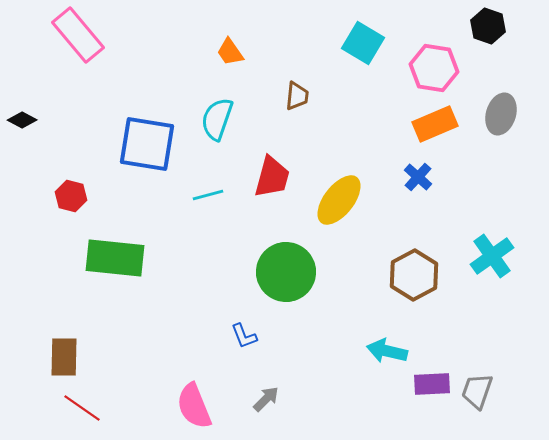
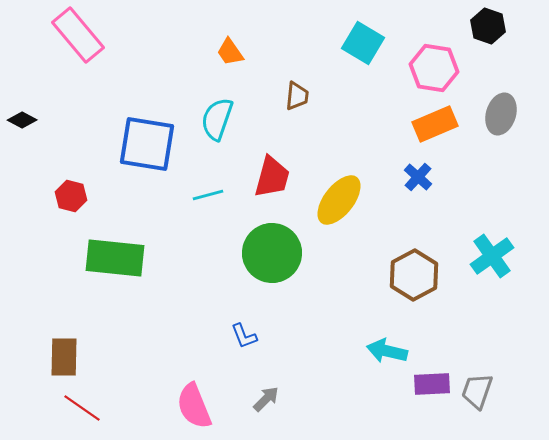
green circle: moved 14 px left, 19 px up
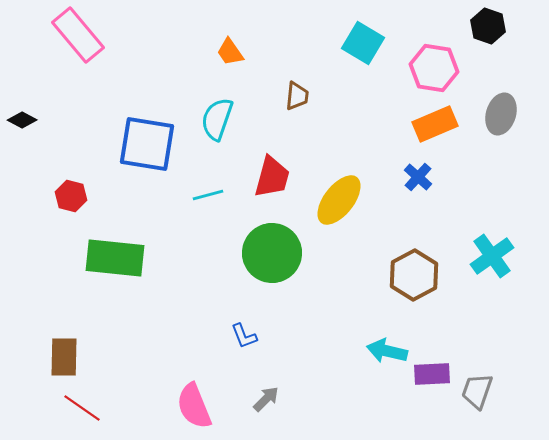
purple rectangle: moved 10 px up
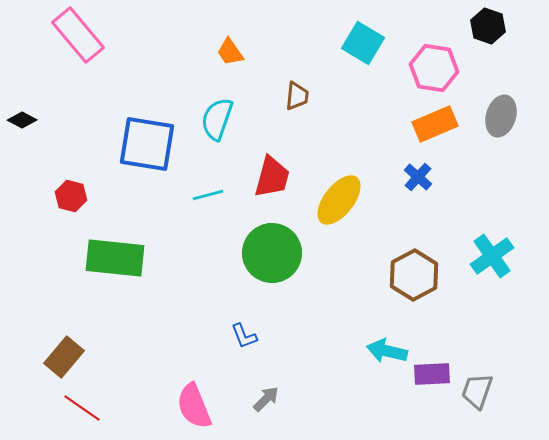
gray ellipse: moved 2 px down
brown rectangle: rotated 39 degrees clockwise
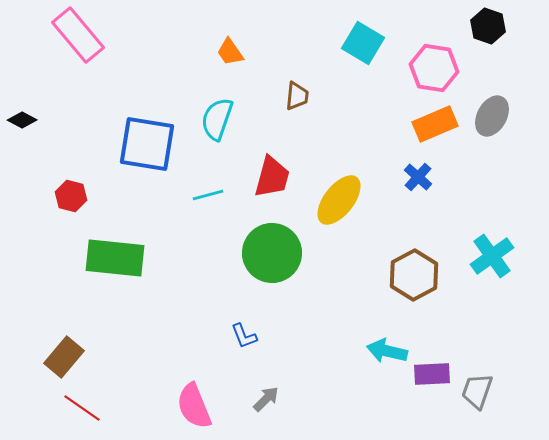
gray ellipse: moved 9 px left; rotated 12 degrees clockwise
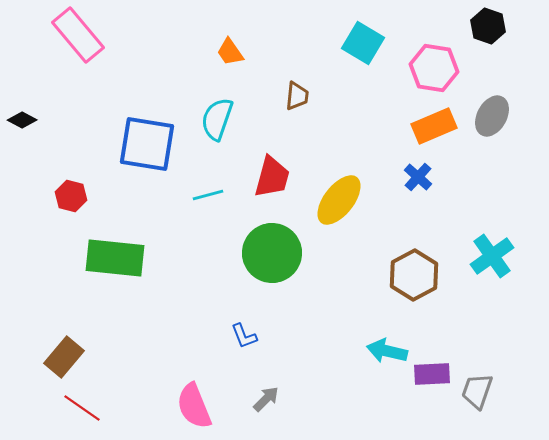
orange rectangle: moved 1 px left, 2 px down
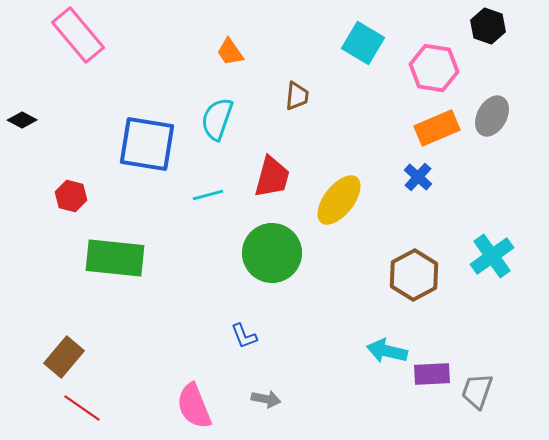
orange rectangle: moved 3 px right, 2 px down
gray arrow: rotated 56 degrees clockwise
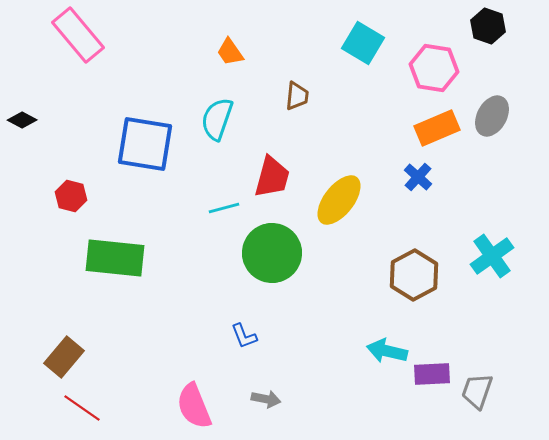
blue square: moved 2 px left
cyan line: moved 16 px right, 13 px down
